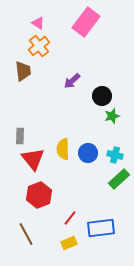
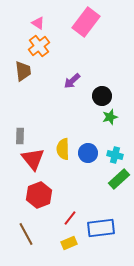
green star: moved 2 px left, 1 px down
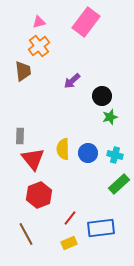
pink triangle: moved 1 px right, 1 px up; rotated 48 degrees counterclockwise
green rectangle: moved 5 px down
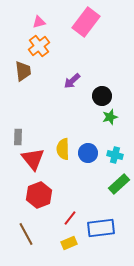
gray rectangle: moved 2 px left, 1 px down
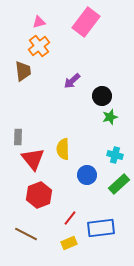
blue circle: moved 1 px left, 22 px down
brown line: rotated 35 degrees counterclockwise
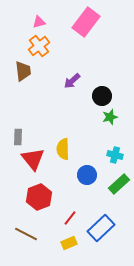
red hexagon: moved 2 px down
blue rectangle: rotated 36 degrees counterclockwise
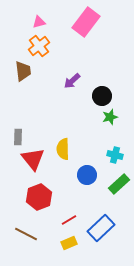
red line: moved 1 px left, 2 px down; rotated 21 degrees clockwise
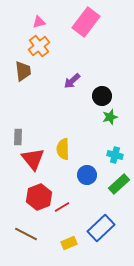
red line: moved 7 px left, 13 px up
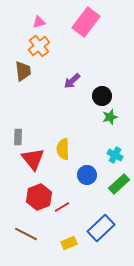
cyan cross: rotated 14 degrees clockwise
